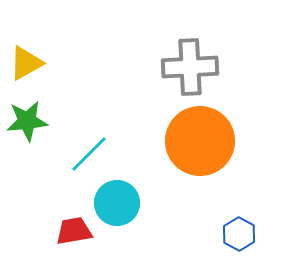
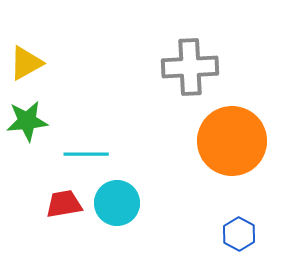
orange circle: moved 32 px right
cyan line: moved 3 px left; rotated 45 degrees clockwise
red trapezoid: moved 10 px left, 27 px up
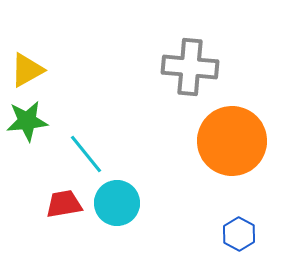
yellow triangle: moved 1 px right, 7 px down
gray cross: rotated 8 degrees clockwise
cyan line: rotated 51 degrees clockwise
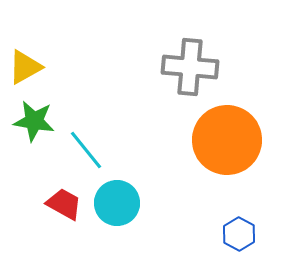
yellow triangle: moved 2 px left, 3 px up
green star: moved 7 px right; rotated 15 degrees clockwise
orange circle: moved 5 px left, 1 px up
cyan line: moved 4 px up
red trapezoid: rotated 39 degrees clockwise
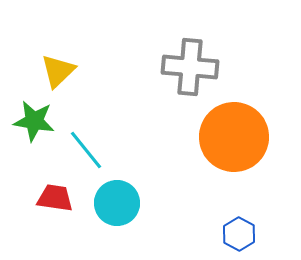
yellow triangle: moved 33 px right, 4 px down; rotated 15 degrees counterclockwise
orange circle: moved 7 px right, 3 px up
red trapezoid: moved 9 px left, 6 px up; rotated 21 degrees counterclockwise
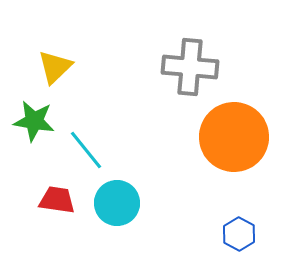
yellow triangle: moved 3 px left, 4 px up
red trapezoid: moved 2 px right, 2 px down
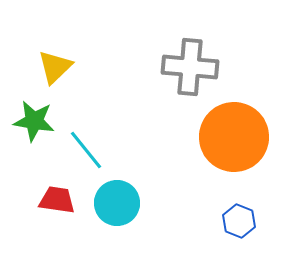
blue hexagon: moved 13 px up; rotated 8 degrees counterclockwise
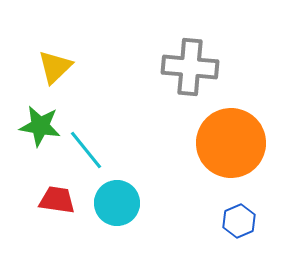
green star: moved 6 px right, 5 px down
orange circle: moved 3 px left, 6 px down
blue hexagon: rotated 16 degrees clockwise
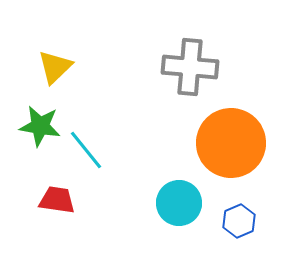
cyan circle: moved 62 px right
